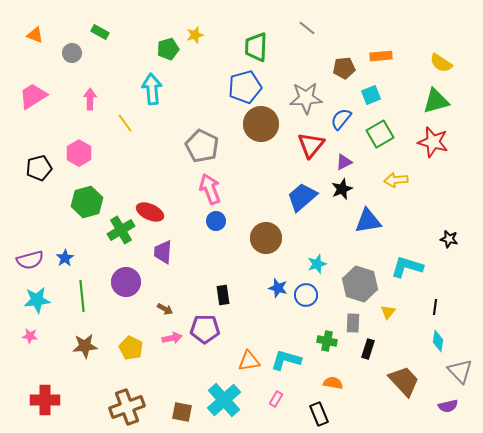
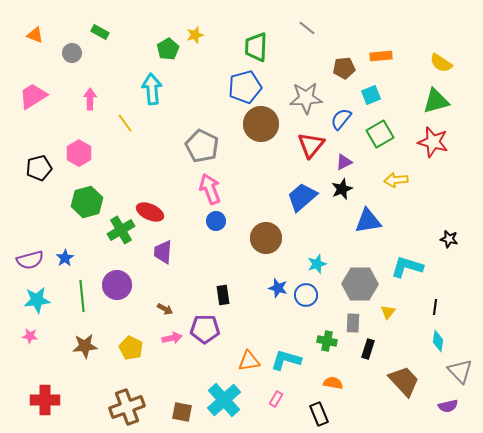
green pentagon at (168, 49): rotated 15 degrees counterclockwise
purple circle at (126, 282): moved 9 px left, 3 px down
gray hexagon at (360, 284): rotated 16 degrees counterclockwise
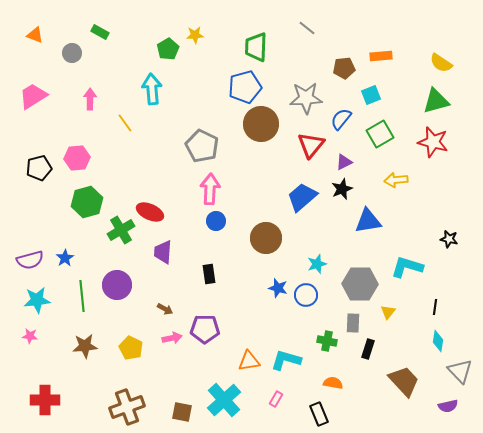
yellow star at (195, 35): rotated 12 degrees clockwise
pink hexagon at (79, 153): moved 2 px left, 5 px down; rotated 25 degrees clockwise
pink arrow at (210, 189): rotated 24 degrees clockwise
black rectangle at (223, 295): moved 14 px left, 21 px up
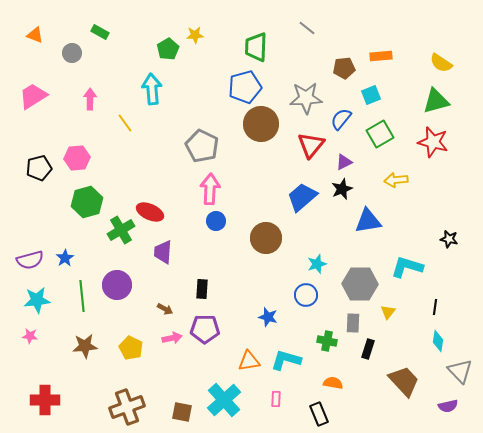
black rectangle at (209, 274): moved 7 px left, 15 px down; rotated 12 degrees clockwise
blue star at (278, 288): moved 10 px left, 29 px down
pink rectangle at (276, 399): rotated 28 degrees counterclockwise
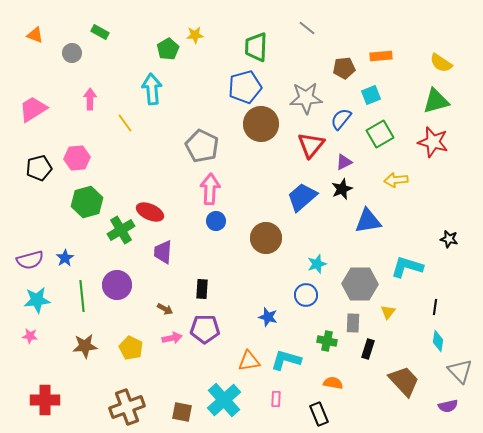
pink trapezoid at (33, 96): moved 13 px down
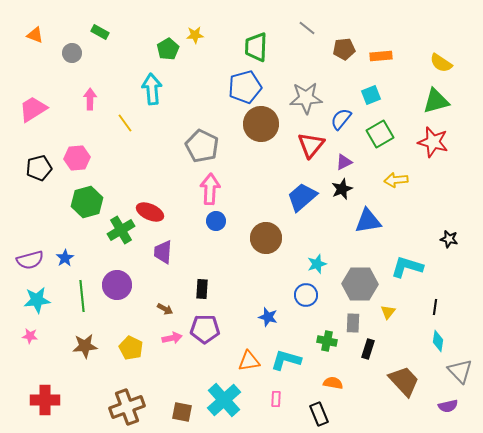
brown pentagon at (344, 68): moved 19 px up
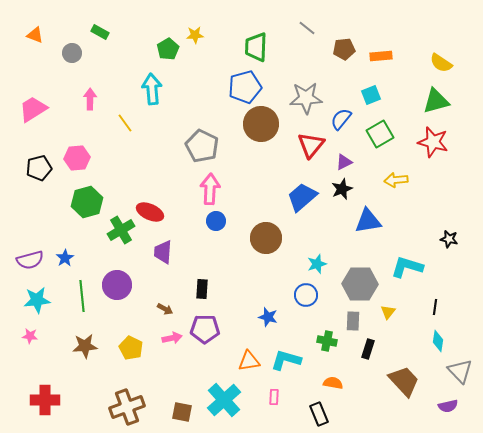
gray rectangle at (353, 323): moved 2 px up
pink rectangle at (276, 399): moved 2 px left, 2 px up
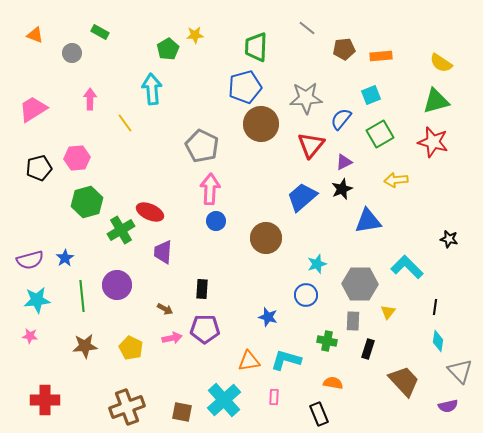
cyan L-shape at (407, 267): rotated 28 degrees clockwise
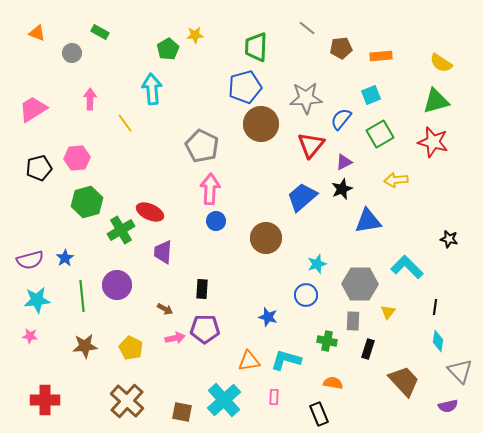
orange triangle at (35, 35): moved 2 px right, 2 px up
brown pentagon at (344, 49): moved 3 px left, 1 px up
pink arrow at (172, 338): moved 3 px right
brown cross at (127, 407): moved 6 px up; rotated 28 degrees counterclockwise
